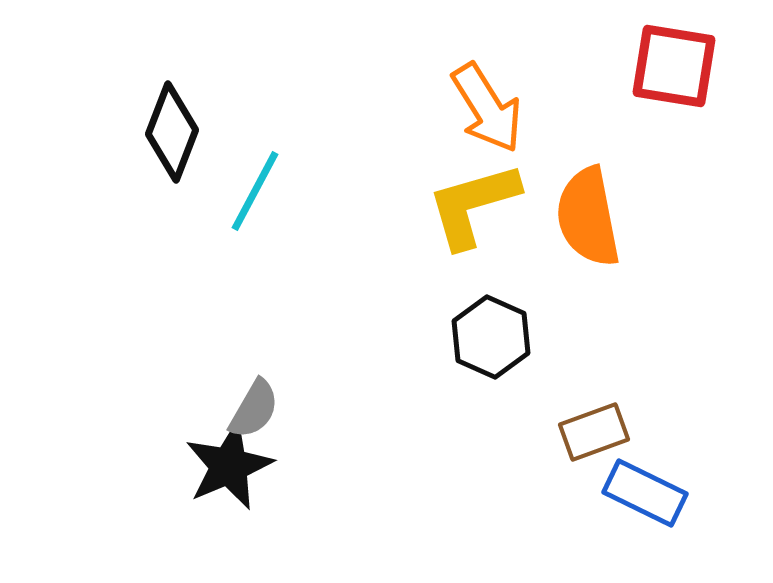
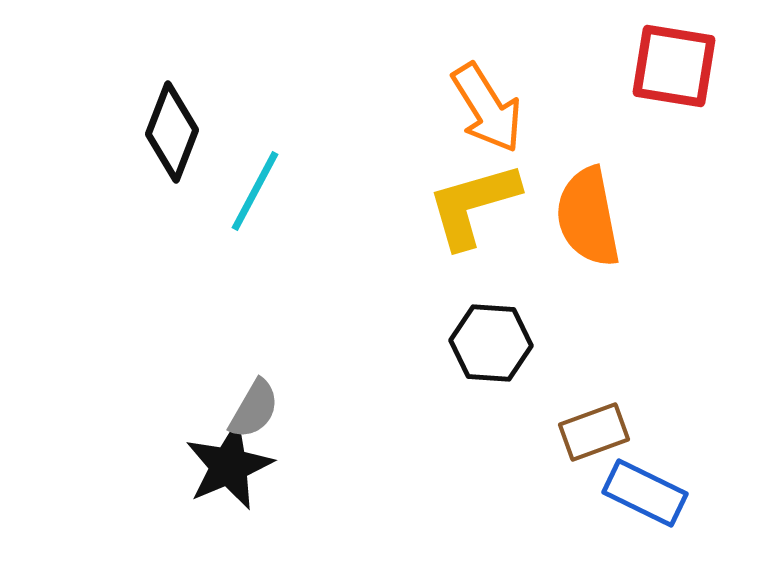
black hexagon: moved 6 px down; rotated 20 degrees counterclockwise
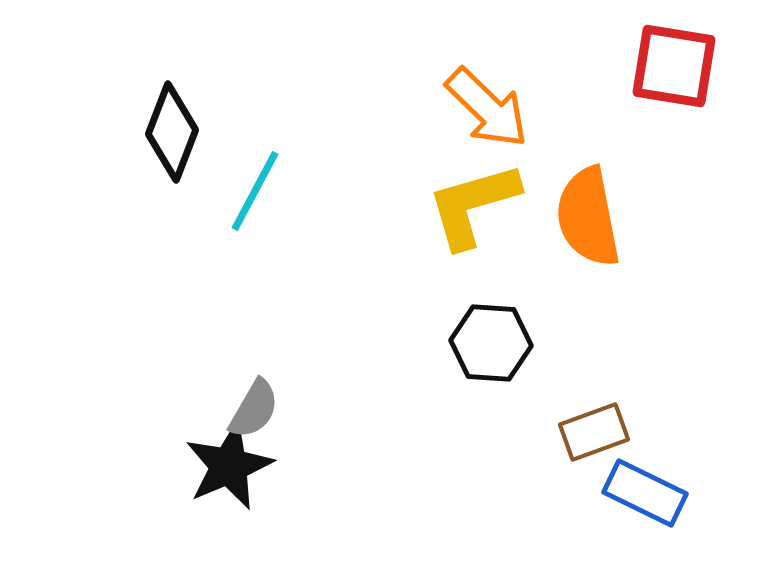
orange arrow: rotated 14 degrees counterclockwise
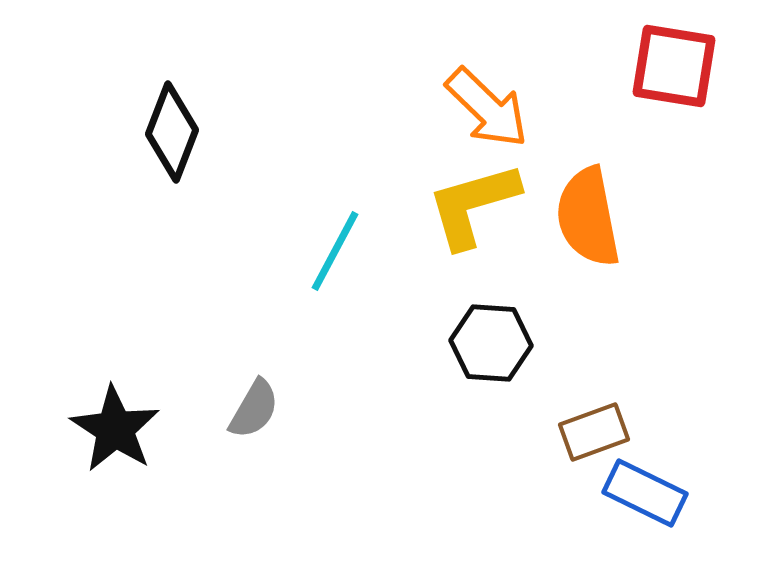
cyan line: moved 80 px right, 60 px down
black star: moved 114 px left, 37 px up; rotated 16 degrees counterclockwise
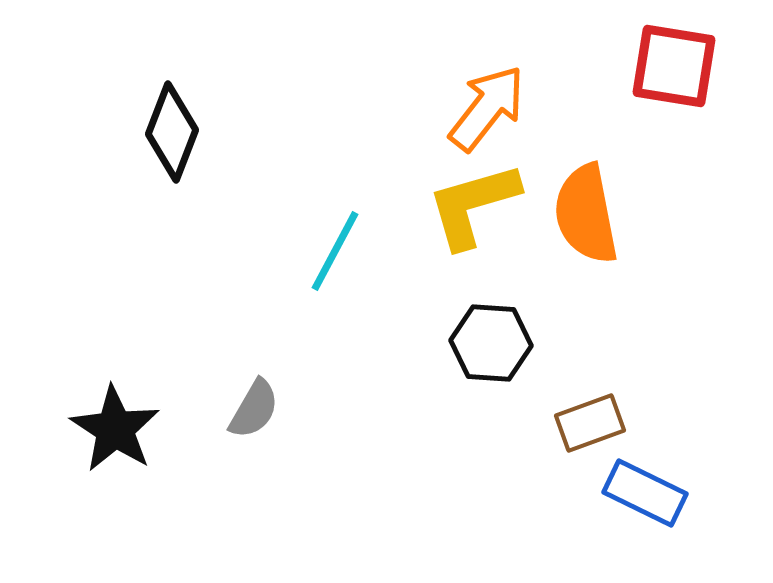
orange arrow: rotated 96 degrees counterclockwise
orange semicircle: moved 2 px left, 3 px up
brown rectangle: moved 4 px left, 9 px up
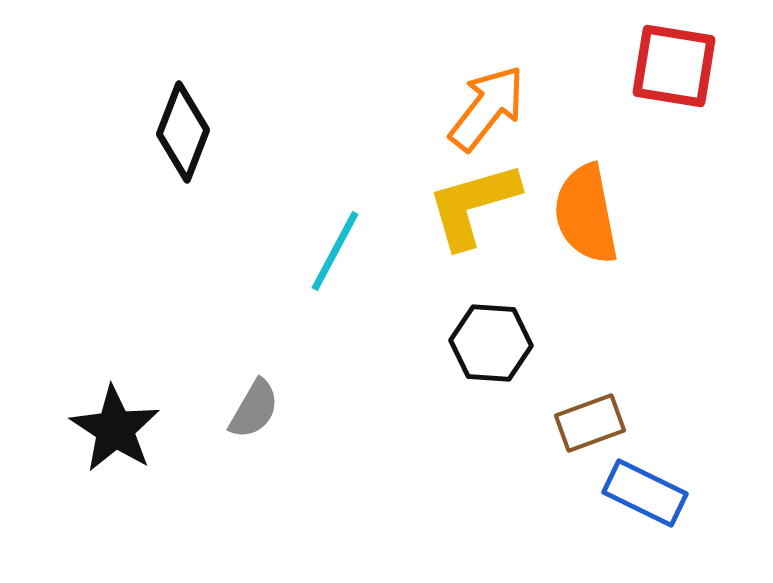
black diamond: moved 11 px right
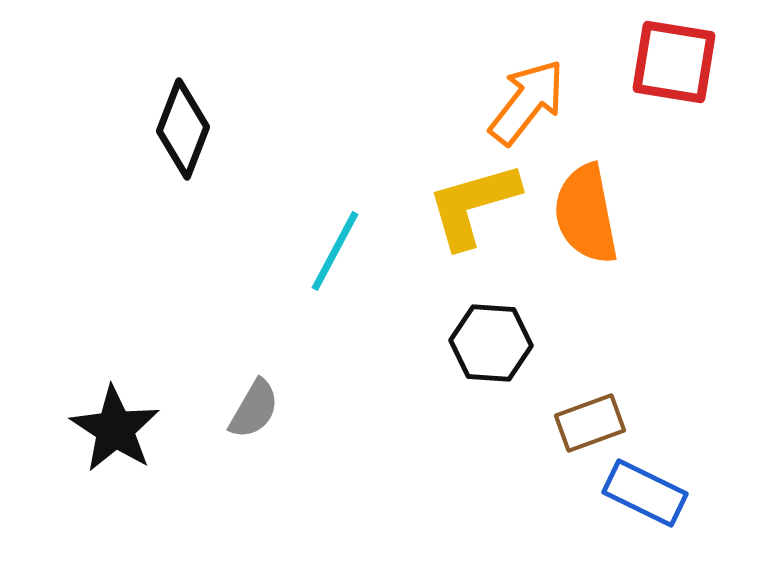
red square: moved 4 px up
orange arrow: moved 40 px right, 6 px up
black diamond: moved 3 px up
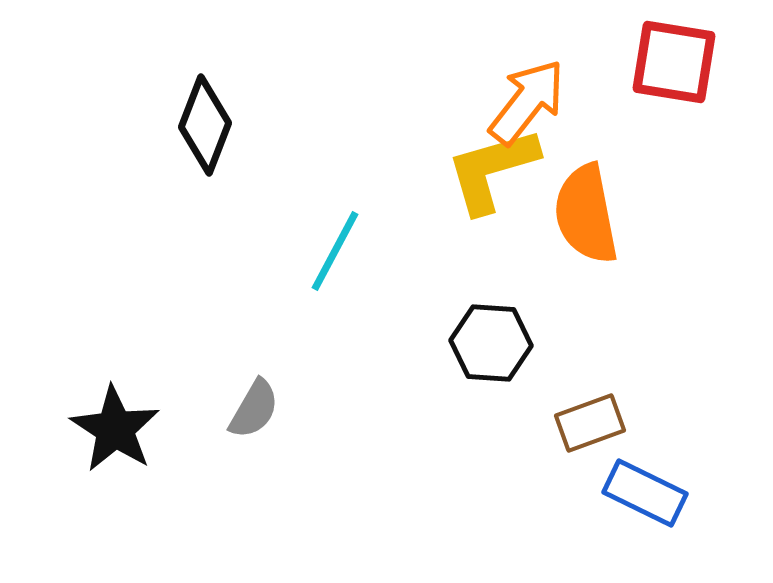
black diamond: moved 22 px right, 4 px up
yellow L-shape: moved 19 px right, 35 px up
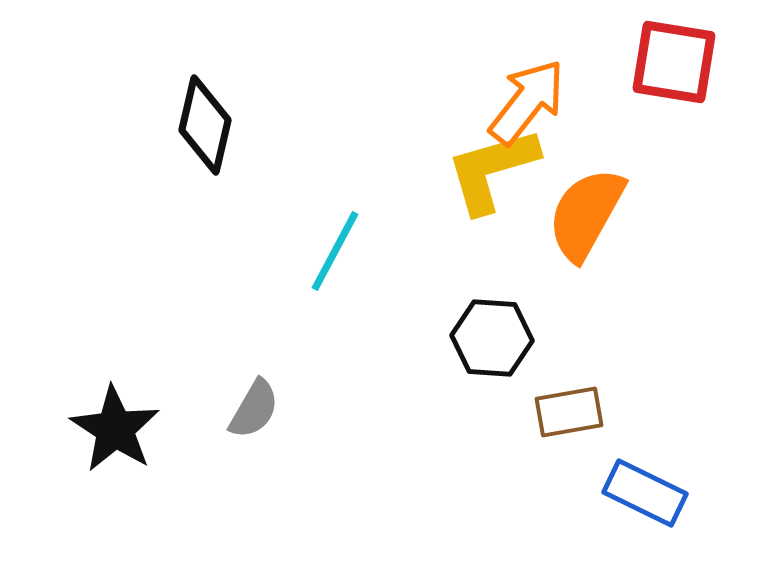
black diamond: rotated 8 degrees counterclockwise
orange semicircle: rotated 40 degrees clockwise
black hexagon: moved 1 px right, 5 px up
brown rectangle: moved 21 px left, 11 px up; rotated 10 degrees clockwise
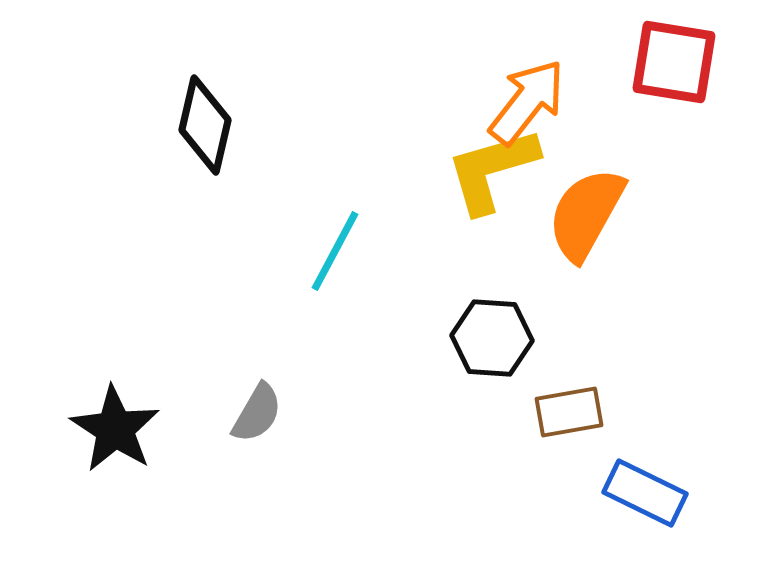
gray semicircle: moved 3 px right, 4 px down
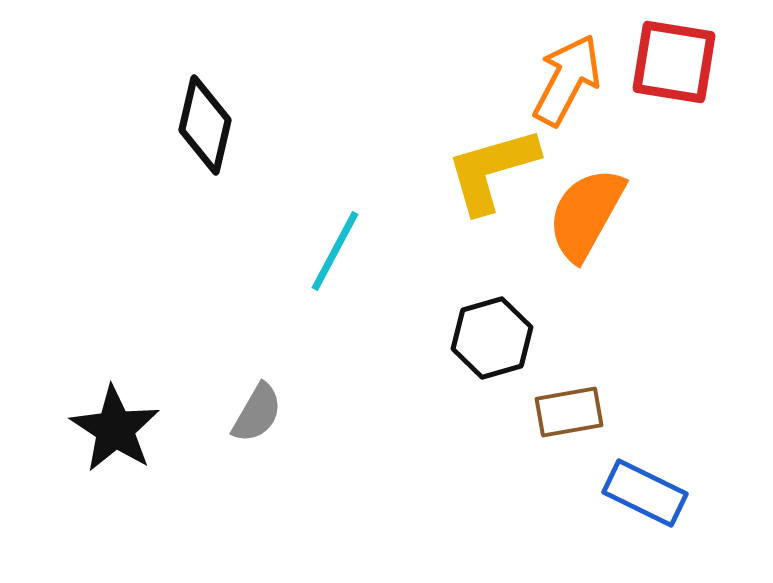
orange arrow: moved 40 px right, 22 px up; rotated 10 degrees counterclockwise
black hexagon: rotated 20 degrees counterclockwise
